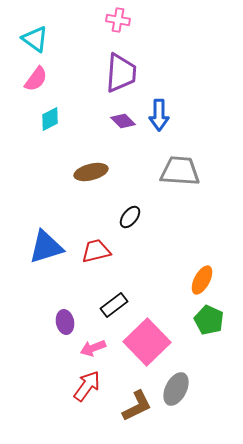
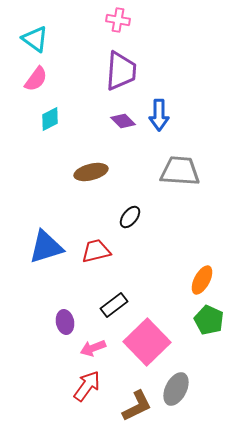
purple trapezoid: moved 2 px up
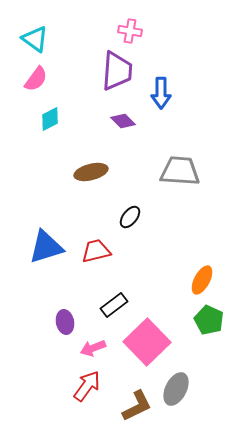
pink cross: moved 12 px right, 11 px down
purple trapezoid: moved 4 px left
blue arrow: moved 2 px right, 22 px up
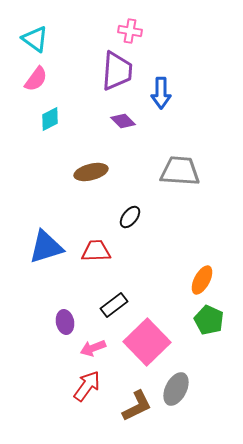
red trapezoid: rotated 12 degrees clockwise
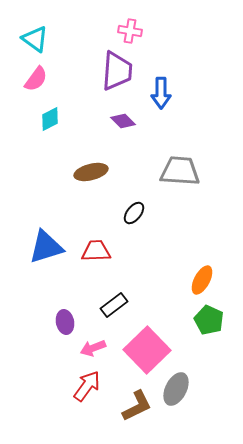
black ellipse: moved 4 px right, 4 px up
pink square: moved 8 px down
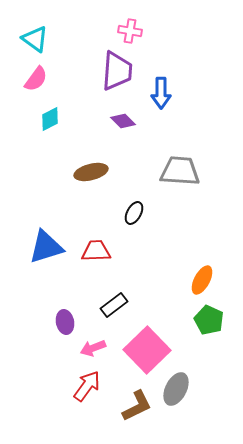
black ellipse: rotated 10 degrees counterclockwise
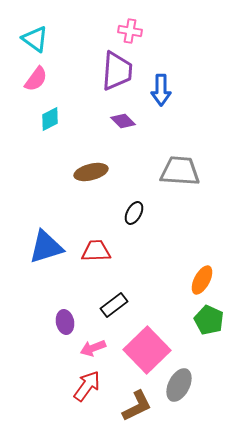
blue arrow: moved 3 px up
gray ellipse: moved 3 px right, 4 px up
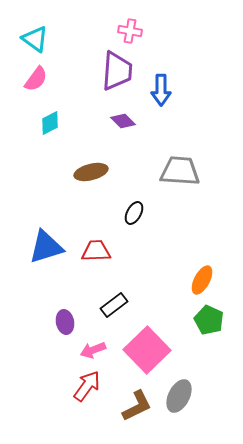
cyan diamond: moved 4 px down
pink arrow: moved 2 px down
gray ellipse: moved 11 px down
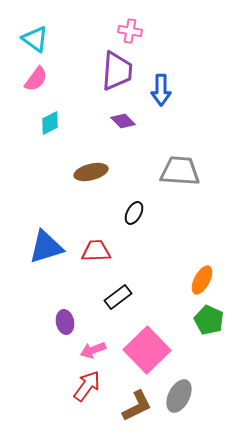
black rectangle: moved 4 px right, 8 px up
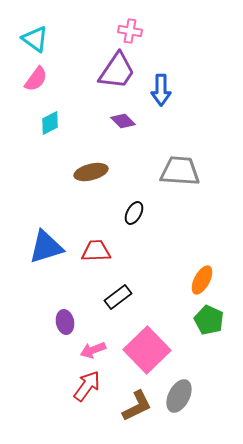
purple trapezoid: rotated 30 degrees clockwise
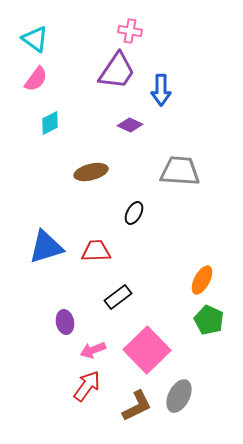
purple diamond: moved 7 px right, 4 px down; rotated 20 degrees counterclockwise
